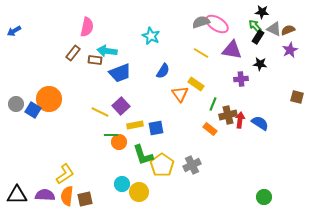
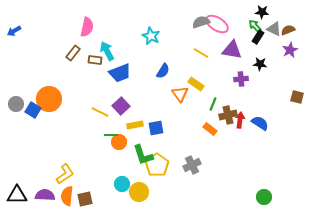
cyan arrow at (107, 51): rotated 54 degrees clockwise
yellow pentagon at (162, 165): moved 5 px left
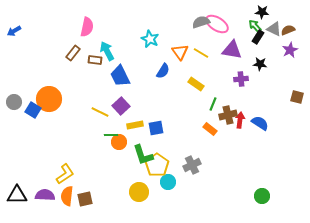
cyan star at (151, 36): moved 1 px left, 3 px down
blue trapezoid at (120, 73): moved 3 px down; rotated 85 degrees clockwise
orange triangle at (180, 94): moved 42 px up
gray circle at (16, 104): moved 2 px left, 2 px up
cyan circle at (122, 184): moved 46 px right, 2 px up
green circle at (264, 197): moved 2 px left, 1 px up
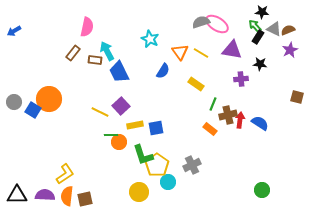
blue trapezoid at (120, 76): moved 1 px left, 4 px up
green circle at (262, 196): moved 6 px up
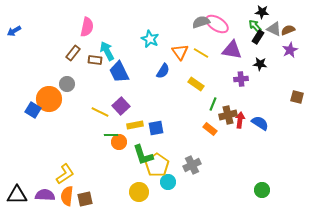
gray circle at (14, 102): moved 53 px right, 18 px up
